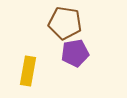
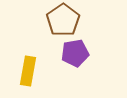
brown pentagon: moved 2 px left, 3 px up; rotated 28 degrees clockwise
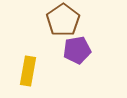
purple pentagon: moved 2 px right, 3 px up
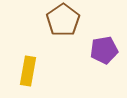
purple pentagon: moved 27 px right
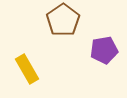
yellow rectangle: moved 1 px left, 2 px up; rotated 40 degrees counterclockwise
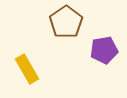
brown pentagon: moved 3 px right, 2 px down
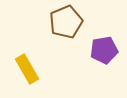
brown pentagon: rotated 12 degrees clockwise
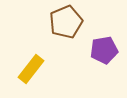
yellow rectangle: moved 4 px right; rotated 68 degrees clockwise
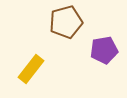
brown pentagon: rotated 8 degrees clockwise
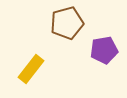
brown pentagon: moved 1 px right, 1 px down
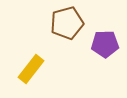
purple pentagon: moved 1 px right, 6 px up; rotated 8 degrees clockwise
